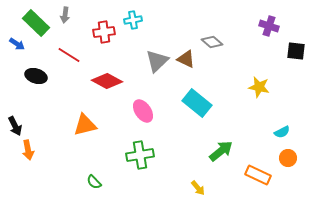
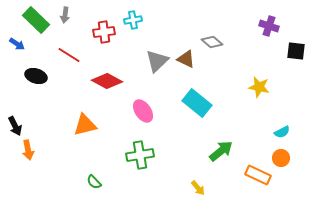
green rectangle: moved 3 px up
orange circle: moved 7 px left
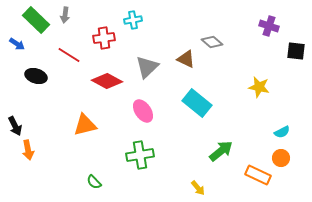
red cross: moved 6 px down
gray triangle: moved 10 px left, 6 px down
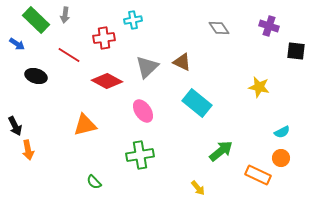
gray diamond: moved 7 px right, 14 px up; rotated 15 degrees clockwise
brown triangle: moved 4 px left, 3 px down
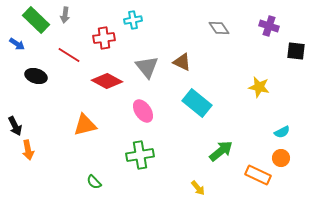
gray triangle: rotated 25 degrees counterclockwise
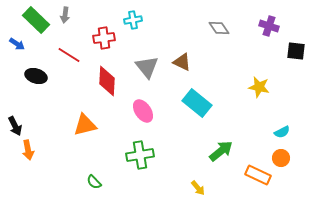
red diamond: rotated 64 degrees clockwise
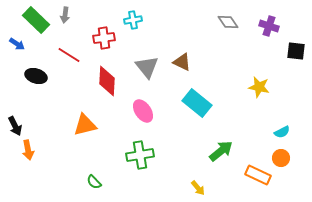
gray diamond: moved 9 px right, 6 px up
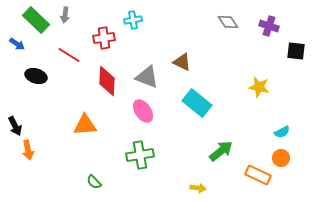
gray triangle: moved 10 px down; rotated 30 degrees counterclockwise
orange triangle: rotated 10 degrees clockwise
yellow arrow: rotated 42 degrees counterclockwise
